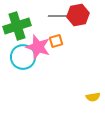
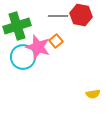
red hexagon: moved 3 px right; rotated 20 degrees clockwise
orange square: rotated 24 degrees counterclockwise
yellow semicircle: moved 3 px up
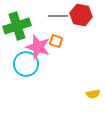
orange square: rotated 32 degrees counterclockwise
cyan circle: moved 3 px right, 7 px down
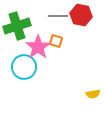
pink star: rotated 20 degrees clockwise
cyan circle: moved 2 px left, 3 px down
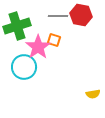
orange square: moved 2 px left, 1 px up
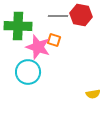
green cross: moved 1 px right; rotated 20 degrees clockwise
pink star: rotated 20 degrees counterclockwise
cyan circle: moved 4 px right, 5 px down
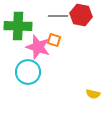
yellow semicircle: rotated 24 degrees clockwise
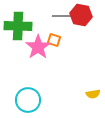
gray line: moved 4 px right
pink star: rotated 20 degrees clockwise
cyan circle: moved 28 px down
yellow semicircle: rotated 24 degrees counterclockwise
